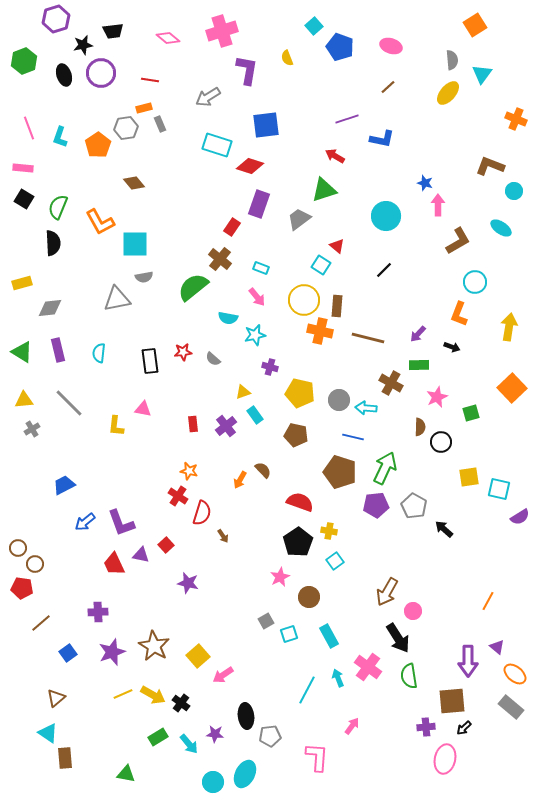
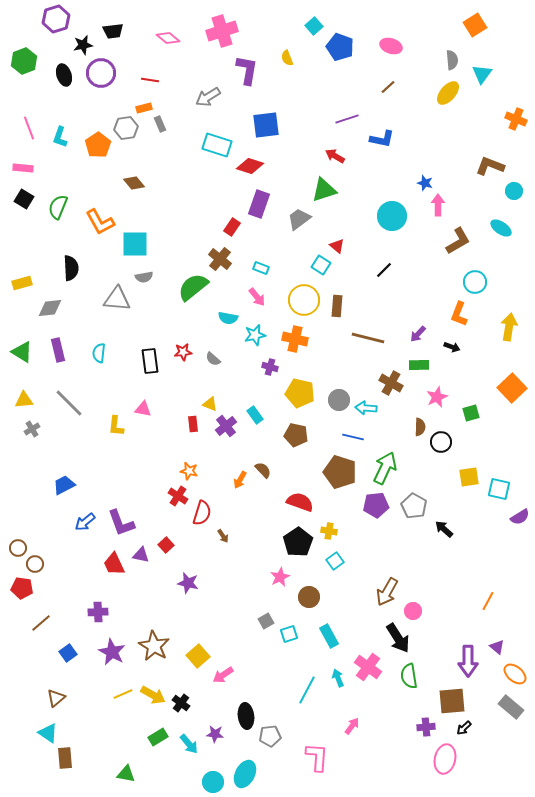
cyan circle at (386, 216): moved 6 px right
black semicircle at (53, 243): moved 18 px right, 25 px down
gray triangle at (117, 299): rotated 16 degrees clockwise
orange cross at (320, 331): moved 25 px left, 8 px down
yellow triangle at (243, 392): moved 33 px left, 12 px down; rotated 42 degrees clockwise
purple star at (112, 652): rotated 24 degrees counterclockwise
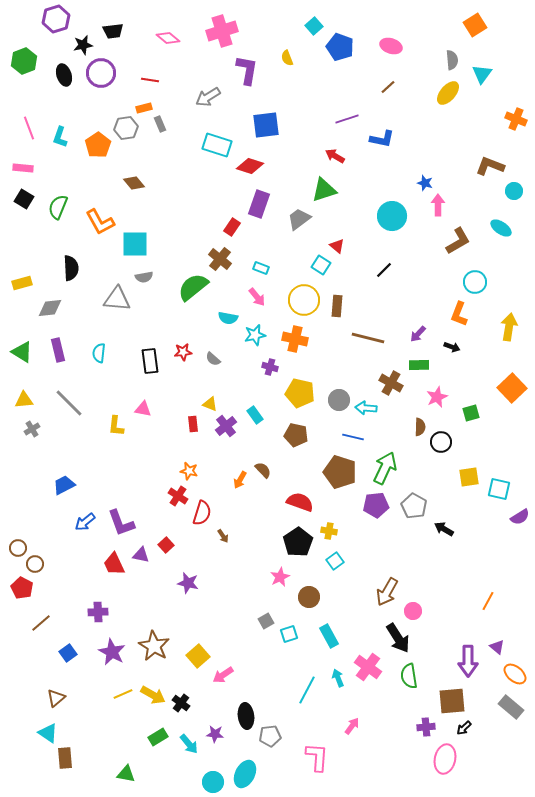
black arrow at (444, 529): rotated 12 degrees counterclockwise
red pentagon at (22, 588): rotated 20 degrees clockwise
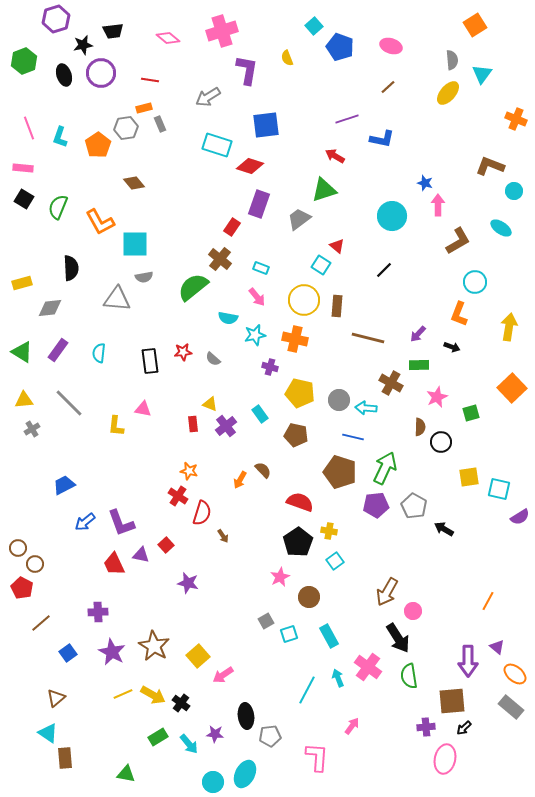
purple rectangle at (58, 350): rotated 50 degrees clockwise
cyan rectangle at (255, 415): moved 5 px right, 1 px up
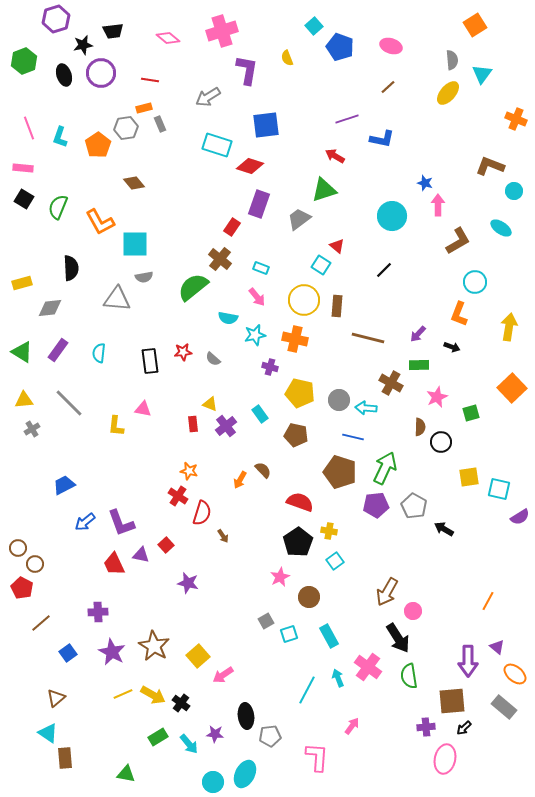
gray rectangle at (511, 707): moved 7 px left
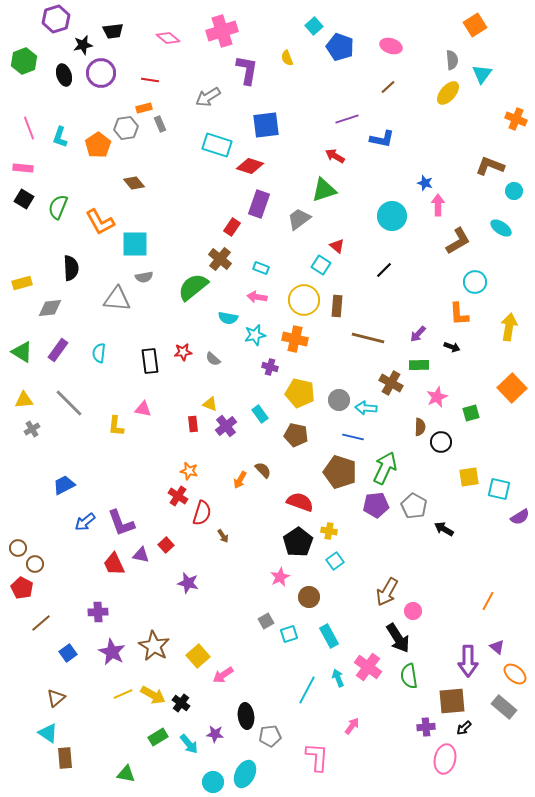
pink arrow at (257, 297): rotated 138 degrees clockwise
orange L-shape at (459, 314): rotated 25 degrees counterclockwise
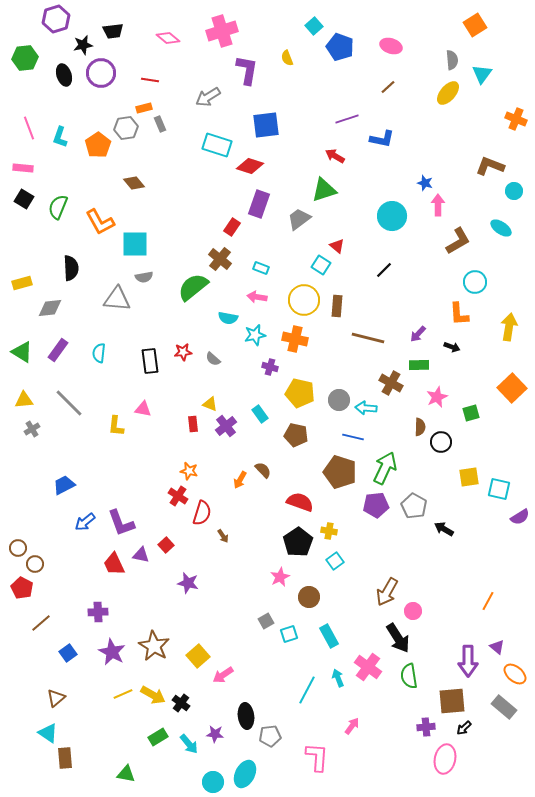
green hexagon at (24, 61): moved 1 px right, 3 px up; rotated 15 degrees clockwise
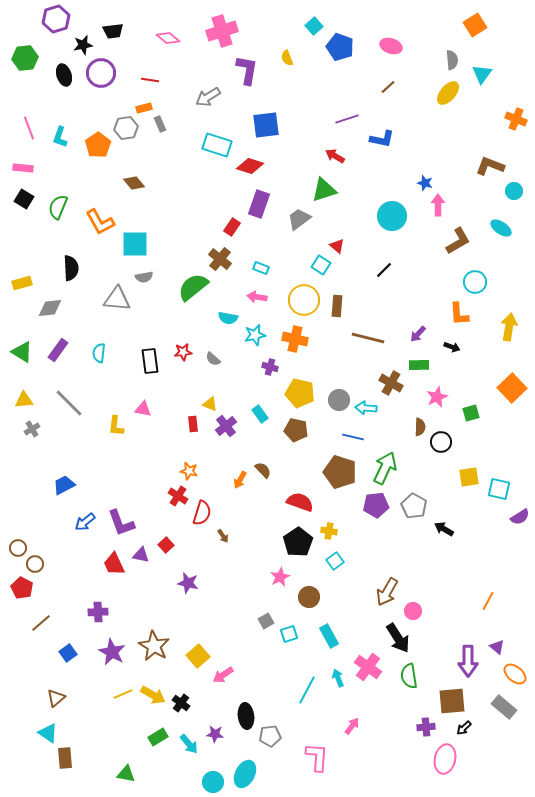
brown pentagon at (296, 435): moved 5 px up
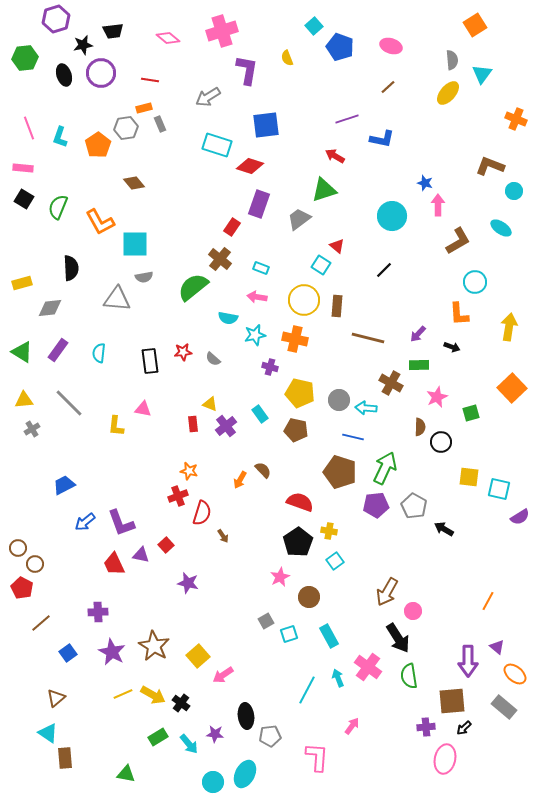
yellow square at (469, 477): rotated 15 degrees clockwise
red cross at (178, 496): rotated 36 degrees clockwise
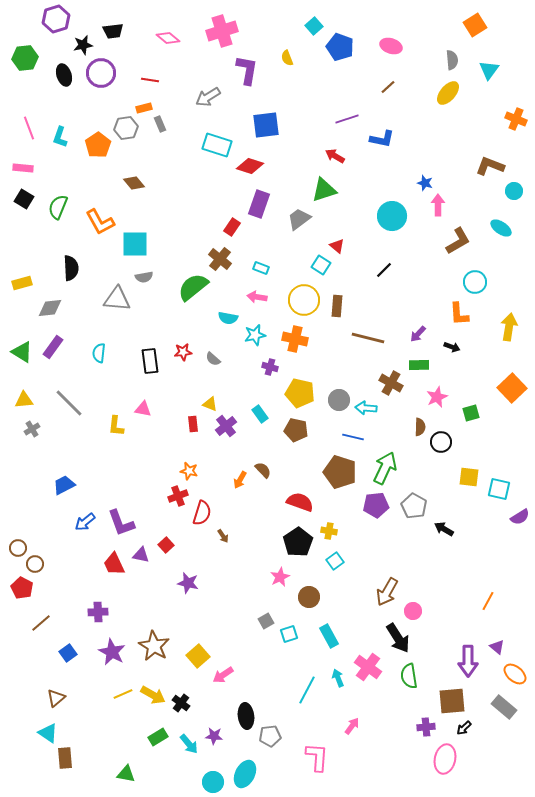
cyan triangle at (482, 74): moved 7 px right, 4 px up
purple rectangle at (58, 350): moved 5 px left, 3 px up
purple star at (215, 734): moved 1 px left, 2 px down
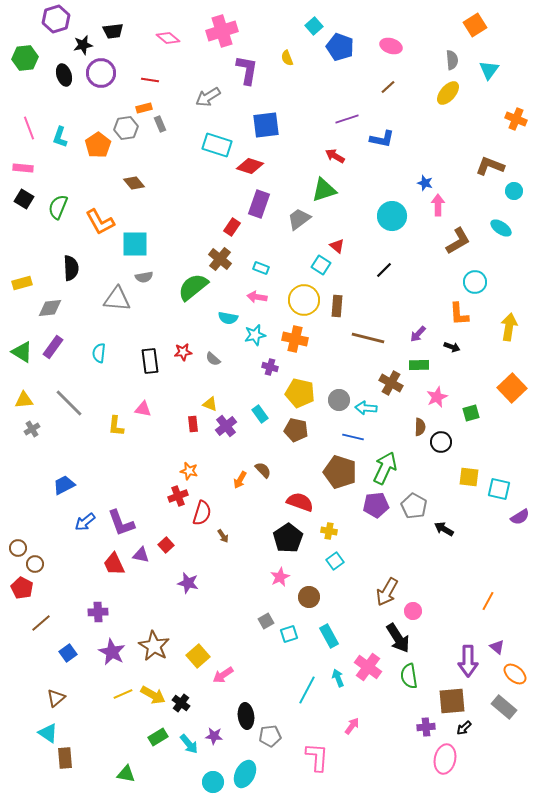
black pentagon at (298, 542): moved 10 px left, 4 px up
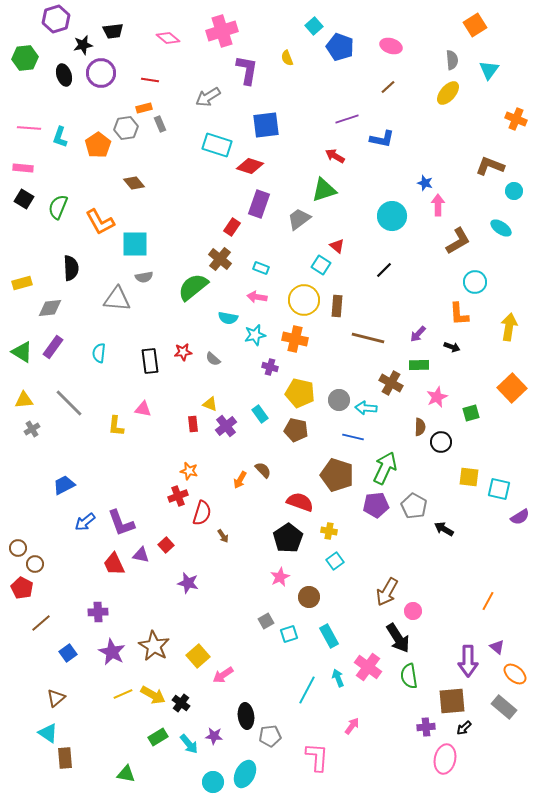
pink line at (29, 128): rotated 65 degrees counterclockwise
brown pentagon at (340, 472): moved 3 px left, 3 px down
